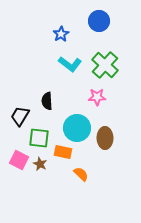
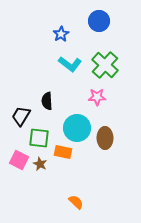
black trapezoid: moved 1 px right
orange semicircle: moved 5 px left, 28 px down
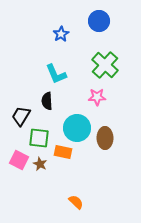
cyan L-shape: moved 14 px left, 10 px down; rotated 30 degrees clockwise
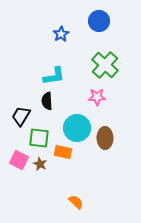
cyan L-shape: moved 2 px left, 2 px down; rotated 75 degrees counterclockwise
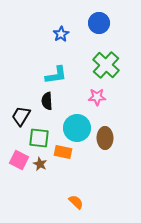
blue circle: moved 2 px down
green cross: moved 1 px right
cyan L-shape: moved 2 px right, 1 px up
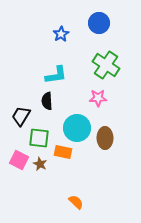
green cross: rotated 8 degrees counterclockwise
pink star: moved 1 px right, 1 px down
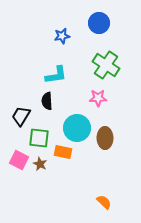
blue star: moved 1 px right, 2 px down; rotated 21 degrees clockwise
orange semicircle: moved 28 px right
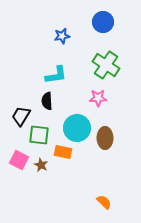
blue circle: moved 4 px right, 1 px up
green square: moved 3 px up
brown star: moved 1 px right, 1 px down
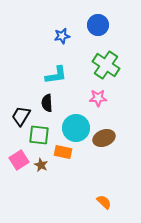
blue circle: moved 5 px left, 3 px down
black semicircle: moved 2 px down
cyan circle: moved 1 px left
brown ellipse: moved 1 px left; rotated 70 degrees clockwise
pink square: rotated 30 degrees clockwise
